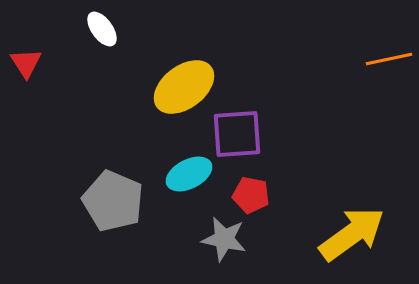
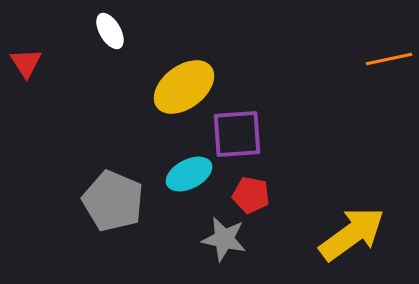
white ellipse: moved 8 px right, 2 px down; rotated 6 degrees clockwise
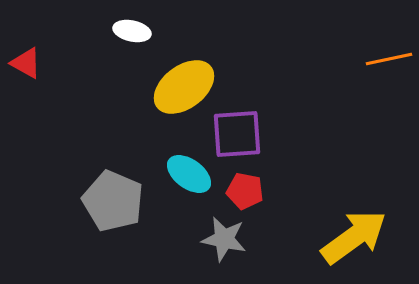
white ellipse: moved 22 px right; rotated 48 degrees counterclockwise
red triangle: rotated 28 degrees counterclockwise
cyan ellipse: rotated 63 degrees clockwise
red pentagon: moved 6 px left, 4 px up
yellow arrow: moved 2 px right, 3 px down
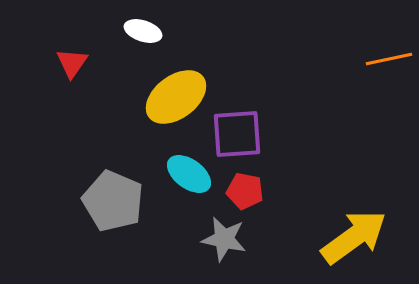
white ellipse: moved 11 px right; rotated 6 degrees clockwise
red triangle: moved 46 px right; rotated 36 degrees clockwise
yellow ellipse: moved 8 px left, 10 px down
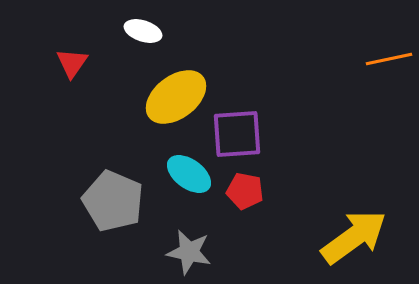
gray star: moved 35 px left, 13 px down
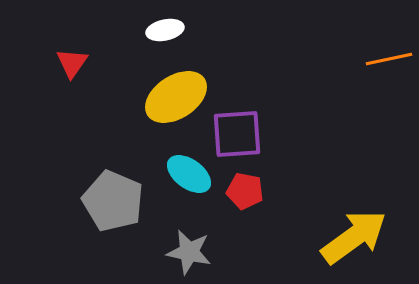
white ellipse: moved 22 px right, 1 px up; rotated 30 degrees counterclockwise
yellow ellipse: rotated 4 degrees clockwise
